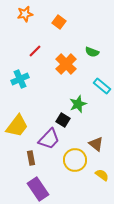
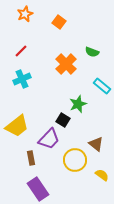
orange star: rotated 14 degrees counterclockwise
red line: moved 14 px left
cyan cross: moved 2 px right
yellow trapezoid: rotated 15 degrees clockwise
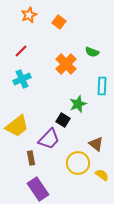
orange star: moved 4 px right, 1 px down
cyan rectangle: rotated 54 degrees clockwise
yellow circle: moved 3 px right, 3 px down
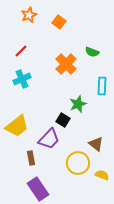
yellow semicircle: rotated 16 degrees counterclockwise
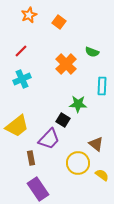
green star: rotated 24 degrees clockwise
yellow semicircle: rotated 16 degrees clockwise
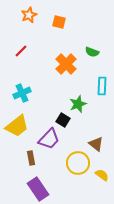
orange square: rotated 24 degrees counterclockwise
cyan cross: moved 14 px down
green star: rotated 24 degrees counterclockwise
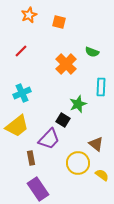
cyan rectangle: moved 1 px left, 1 px down
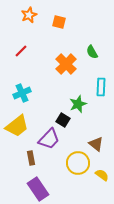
green semicircle: rotated 40 degrees clockwise
